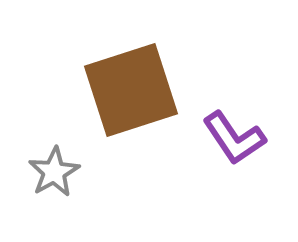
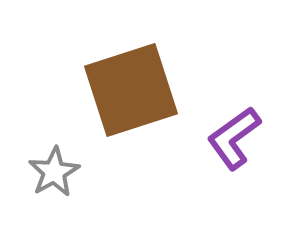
purple L-shape: rotated 88 degrees clockwise
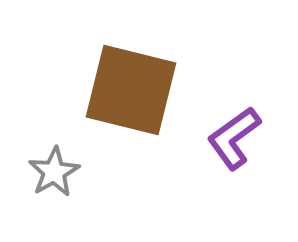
brown square: rotated 32 degrees clockwise
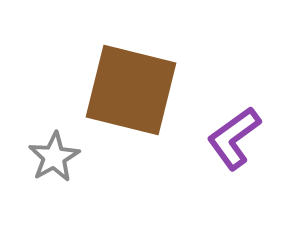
gray star: moved 15 px up
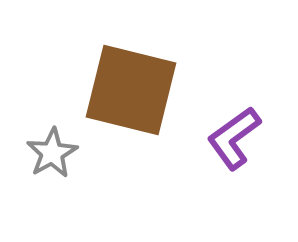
gray star: moved 2 px left, 4 px up
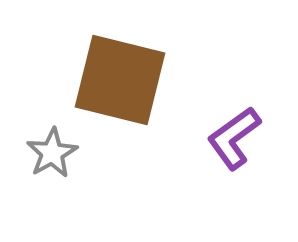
brown square: moved 11 px left, 10 px up
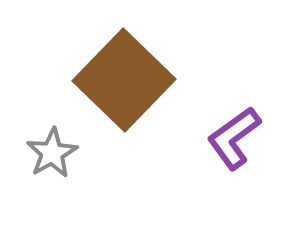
brown square: moved 4 px right; rotated 30 degrees clockwise
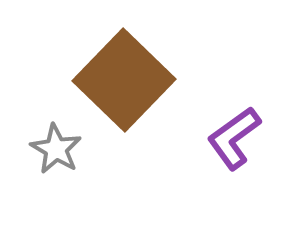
gray star: moved 4 px right, 4 px up; rotated 12 degrees counterclockwise
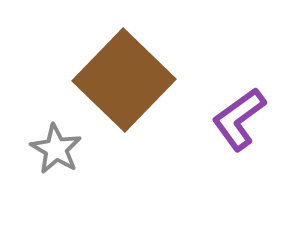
purple L-shape: moved 5 px right, 19 px up
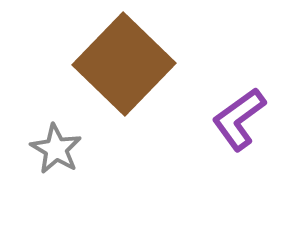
brown square: moved 16 px up
